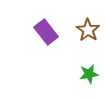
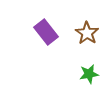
brown star: moved 1 px left, 3 px down
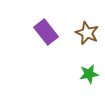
brown star: rotated 10 degrees counterclockwise
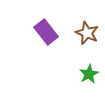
green star: rotated 18 degrees counterclockwise
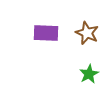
purple rectangle: moved 1 px down; rotated 50 degrees counterclockwise
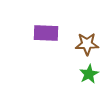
brown star: moved 11 px down; rotated 25 degrees counterclockwise
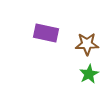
purple rectangle: rotated 10 degrees clockwise
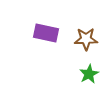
brown star: moved 1 px left, 5 px up
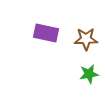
green star: rotated 18 degrees clockwise
